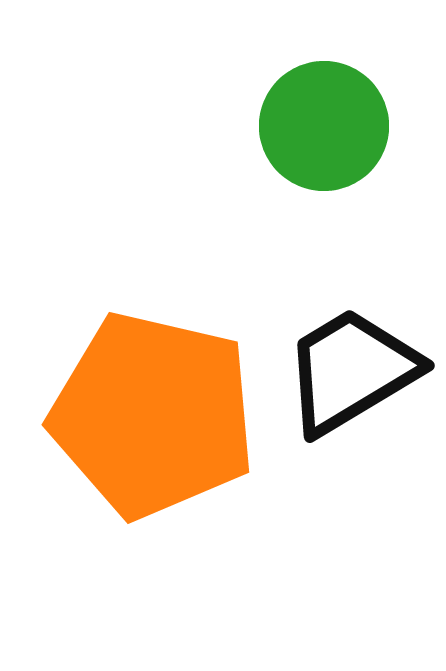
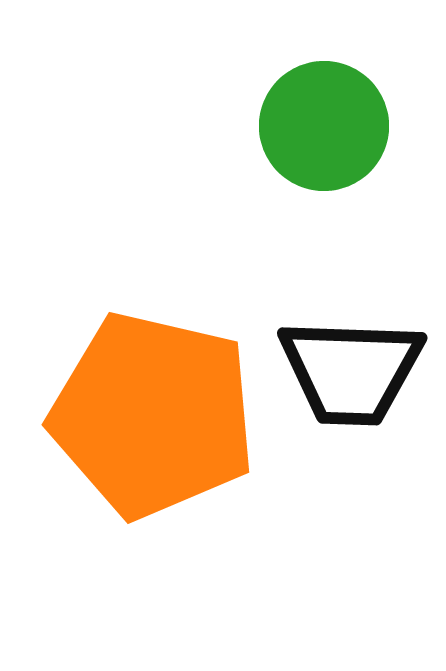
black trapezoid: rotated 147 degrees counterclockwise
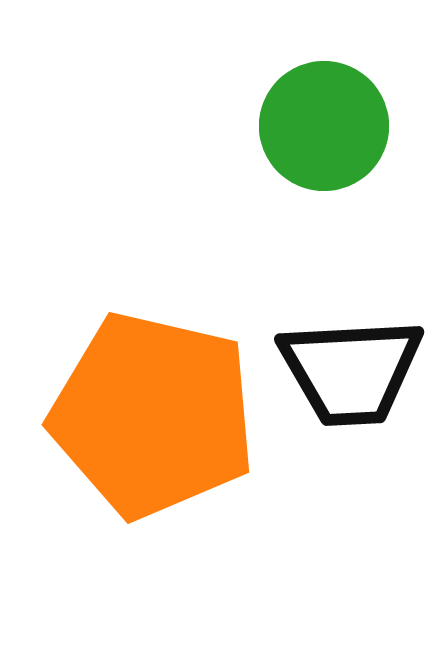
black trapezoid: rotated 5 degrees counterclockwise
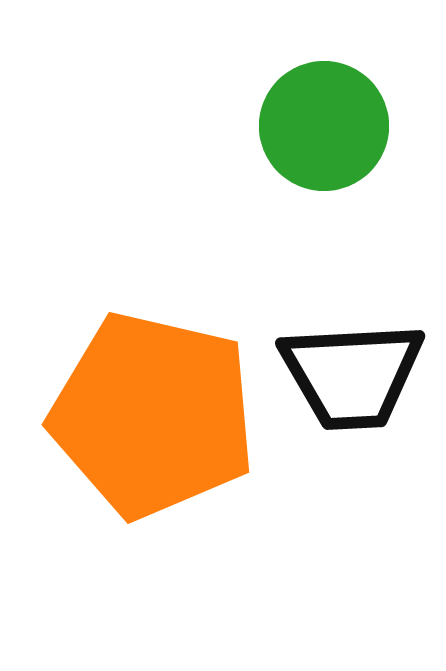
black trapezoid: moved 1 px right, 4 px down
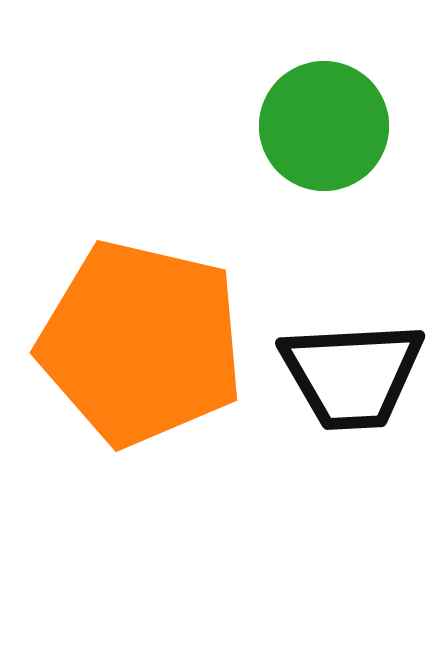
orange pentagon: moved 12 px left, 72 px up
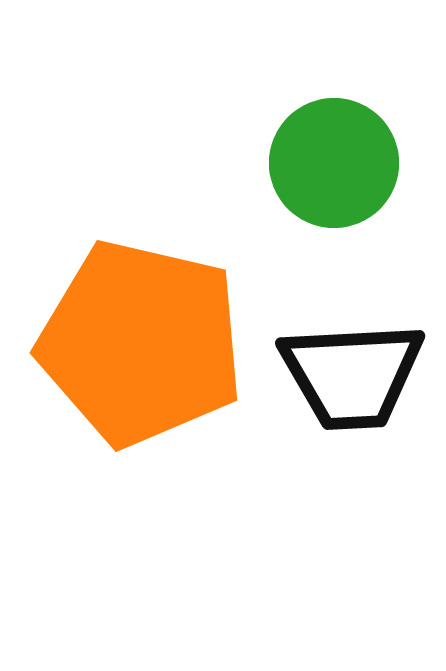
green circle: moved 10 px right, 37 px down
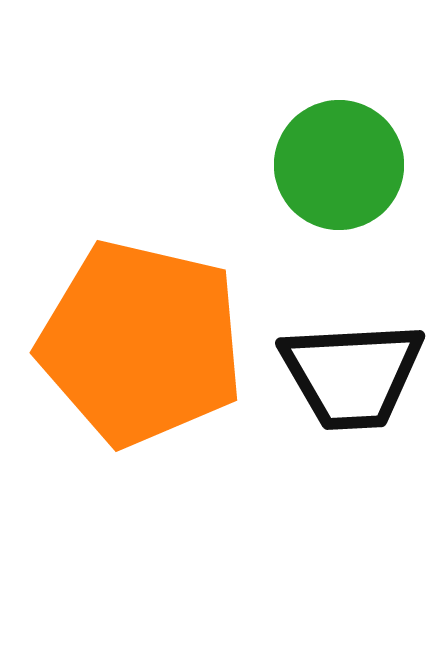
green circle: moved 5 px right, 2 px down
